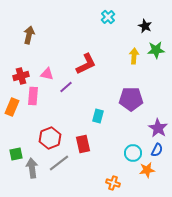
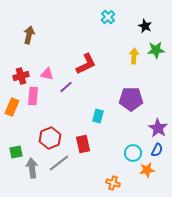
green square: moved 2 px up
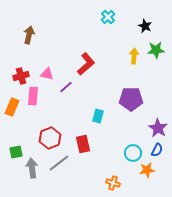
red L-shape: rotated 15 degrees counterclockwise
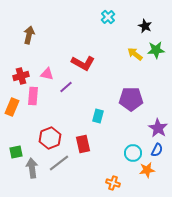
yellow arrow: moved 1 px right, 2 px up; rotated 56 degrees counterclockwise
red L-shape: moved 3 px left, 1 px up; rotated 70 degrees clockwise
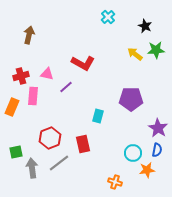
blue semicircle: rotated 16 degrees counterclockwise
orange cross: moved 2 px right, 1 px up
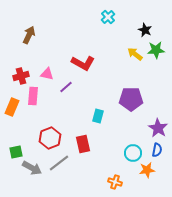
black star: moved 4 px down
brown arrow: rotated 12 degrees clockwise
gray arrow: rotated 126 degrees clockwise
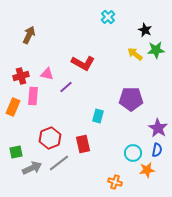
orange rectangle: moved 1 px right
gray arrow: rotated 54 degrees counterclockwise
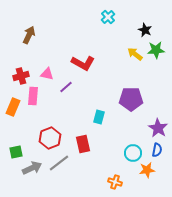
cyan rectangle: moved 1 px right, 1 px down
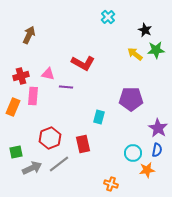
pink triangle: moved 1 px right
purple line: rotated 48 degrees clockwise
gray line: moved 1 px down
orange cross: moved 4 px left, 2 px down
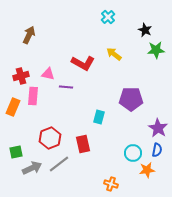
yellow arrow: moved 21 px left
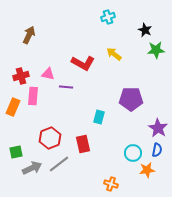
cyan cross: rotated 24 degrees clockwise
